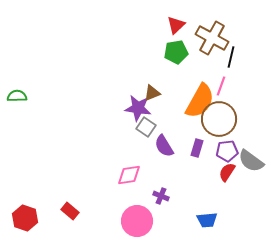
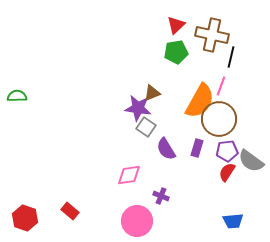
brown cross: moved 3 px up; rotated 16 degrees counterclockwise
purple semicircle: moved 2 px right, 3 px down
blue trapezoid: moved 26 px right, 1 px down
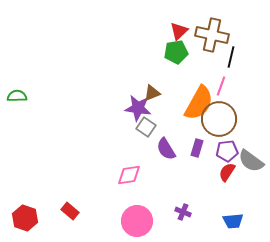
red triangle: moved 3 px right, 6 px down
orange semicircle: moved 1 px left, 2 px down
purple cross: moved 22 px right, 16 px down
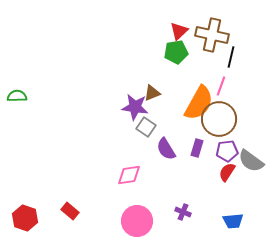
purple star: moved 3 px left, 1 px up
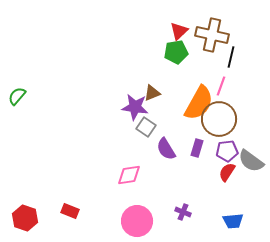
green semicircle: rotated 48 degrees counterclockwise
red rectangle: rotated 18 degrees counterclockwise
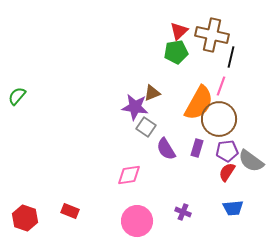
blue trapezoid: moved 13 px up
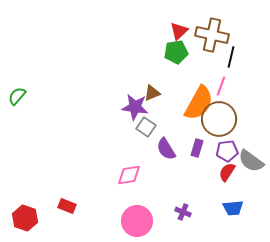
red rectangle: moved 3 px left, 5 px up
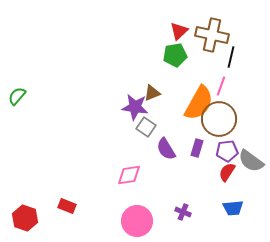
green pentagon: moved 1 px left, 3 px down
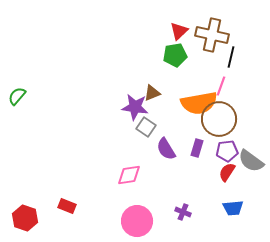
orange semicircle: rotated 51 degrees clockwise
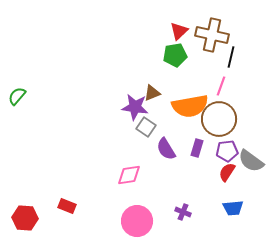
orange semicircle: moved 9 px left, 3 px down
red hexagon: rotated 15 degrees counterclockwise
